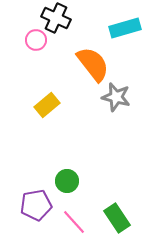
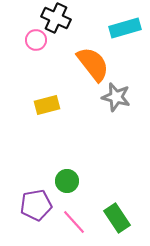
yellow rectangle: rotated 25 degrees clockwise
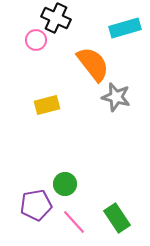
green circle: moved 2 px left, 3 px down
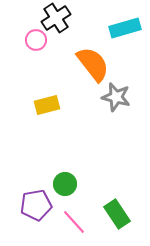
black cross: rotated 32 degrees clockwise
green rectangle: moved 4 px up
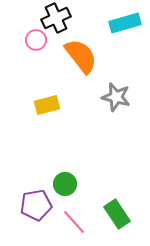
black cross: rotated 8 degrees clockwise
cyan rectangle: moved 5 px up
orange semicircle: moved 12 px left, 8 px up
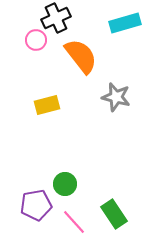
green rectangle: moved 3 px left
